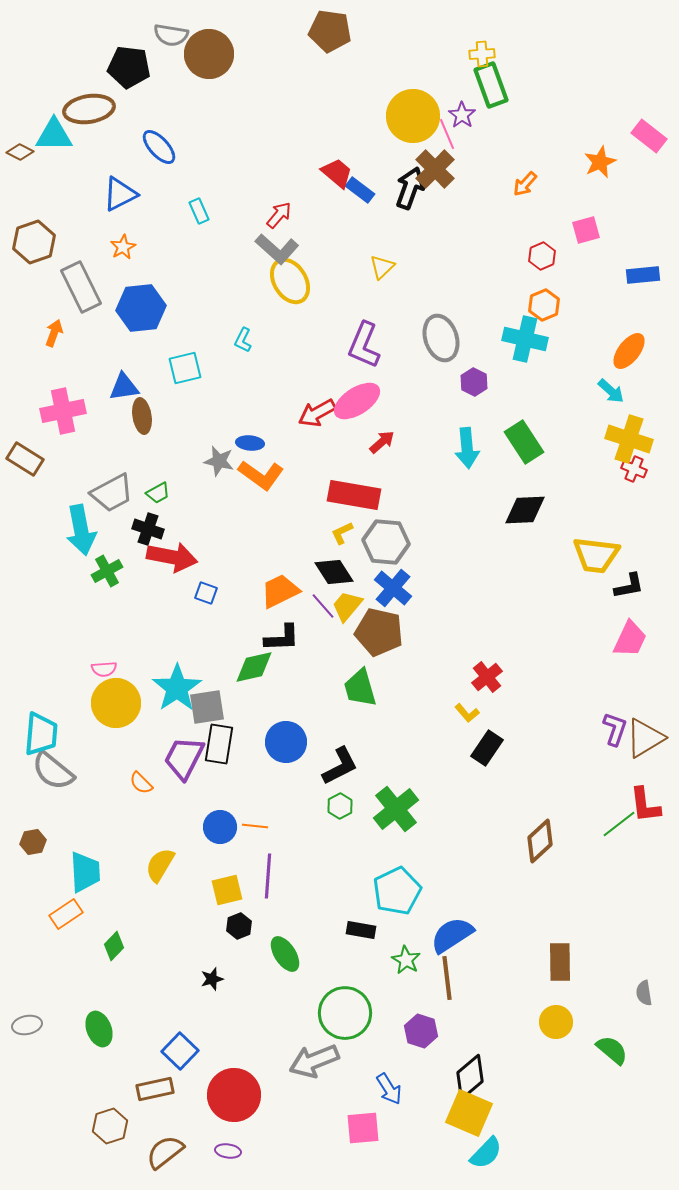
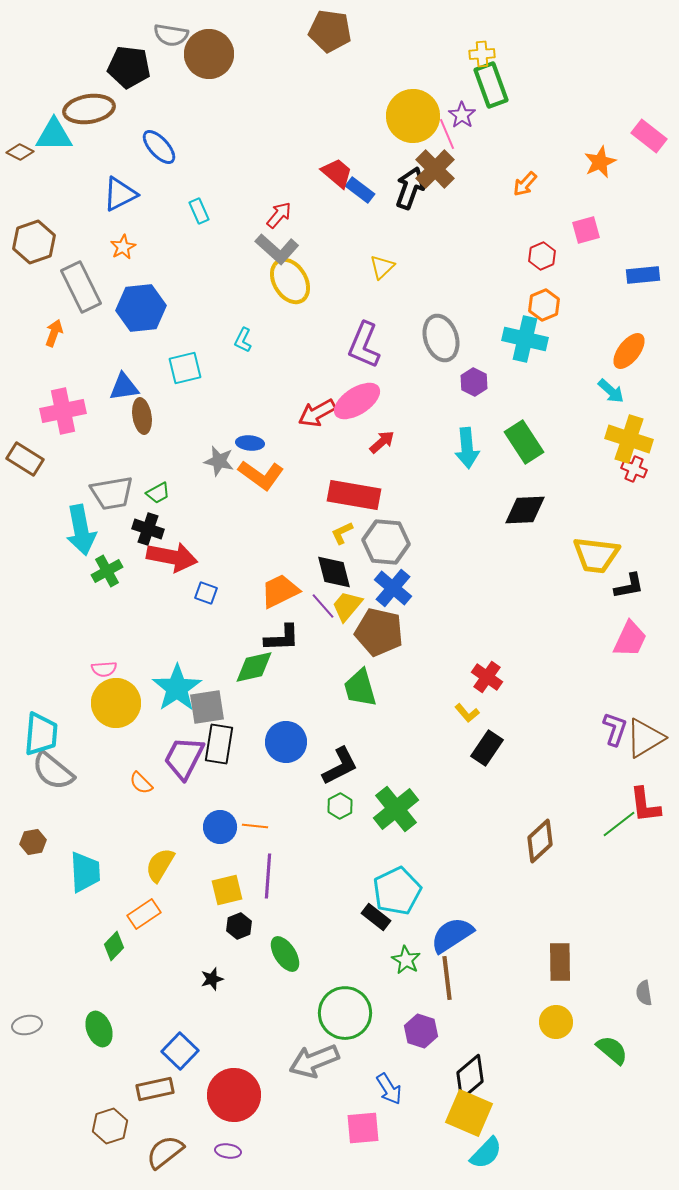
gray trapezoid at (112, 493): rotated 18 degrees clockwise
black diamond at (334, 572): rotated 18 degrees clockwise
red cross at (487, 677): rotated 16 degrees counterclockwise
orange rectangle at (66, 914): moved 78 px right
black rectangle at (361, 930): moved 15 px right, 13 px up; rotated 28 degrees clockwise
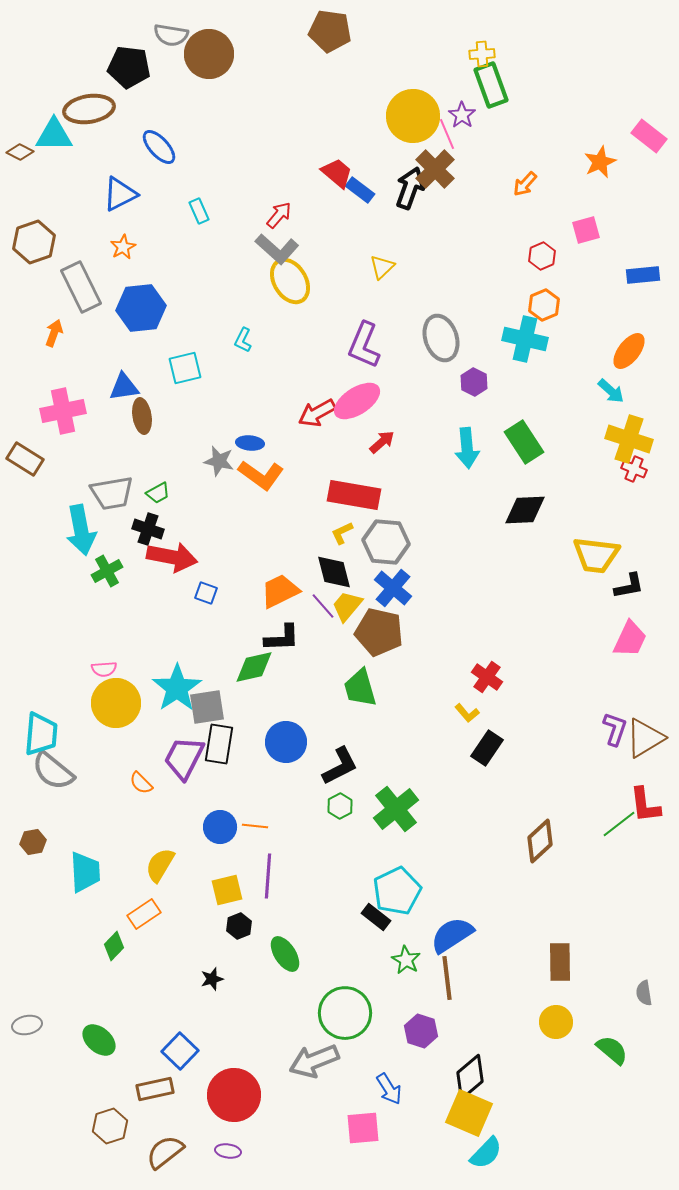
green ellipse at (99, 1029): moved 11 px down; rotated 28 degrees counterclockwise
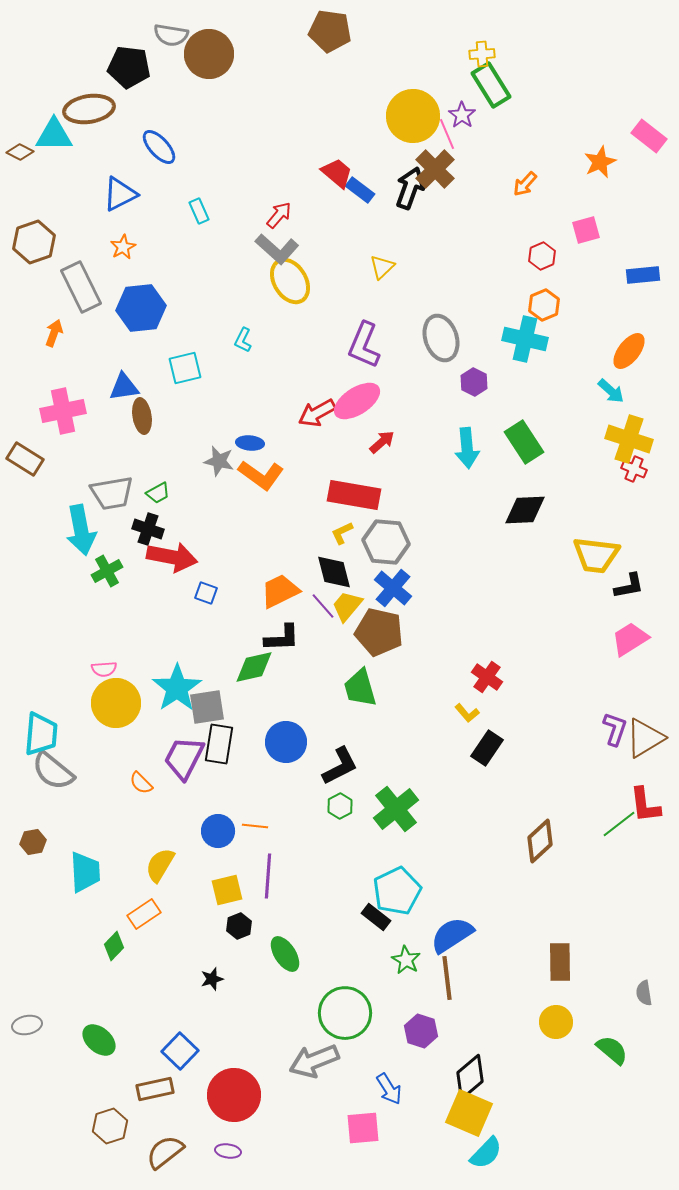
green rectangle at (491, 85): rotated 12 degrees counterclockwise
pink trapezoid at (630, 639): rotated 147 degrees counterclockwise
blue circle at (220, 827): moved 2 px left, 4 px down
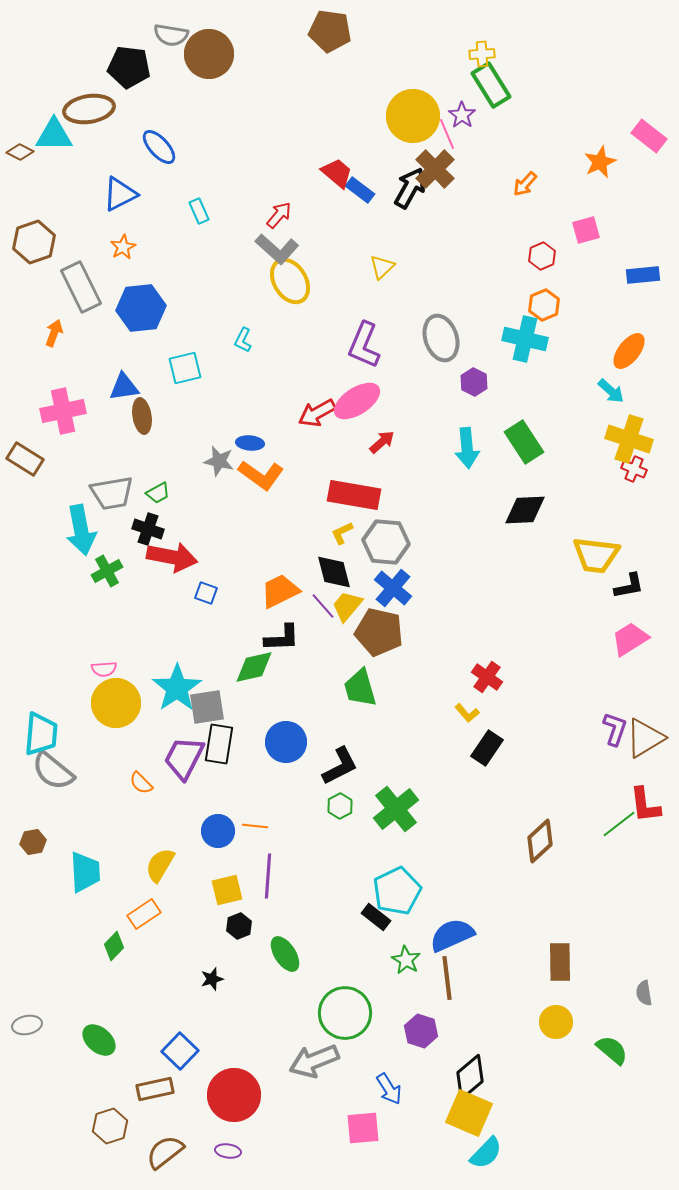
black arrow at (410, 188): rotated 9 degrees clockwise
blue semicircle at (452, 935): rotated 9 degrees clockwise
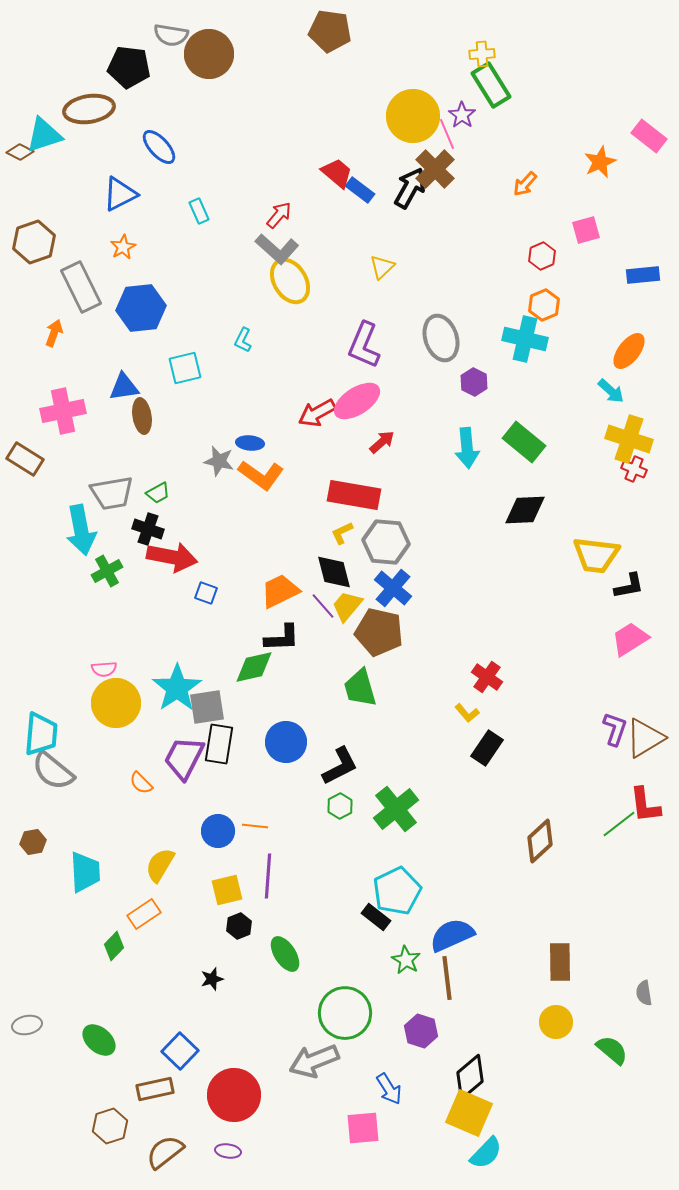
cyan triangle at (54, 135): moved 10 px left; rotated 18 degrees counterclockwise
green rectangle at (524, 442): rotated 18 degrees counterclockwise
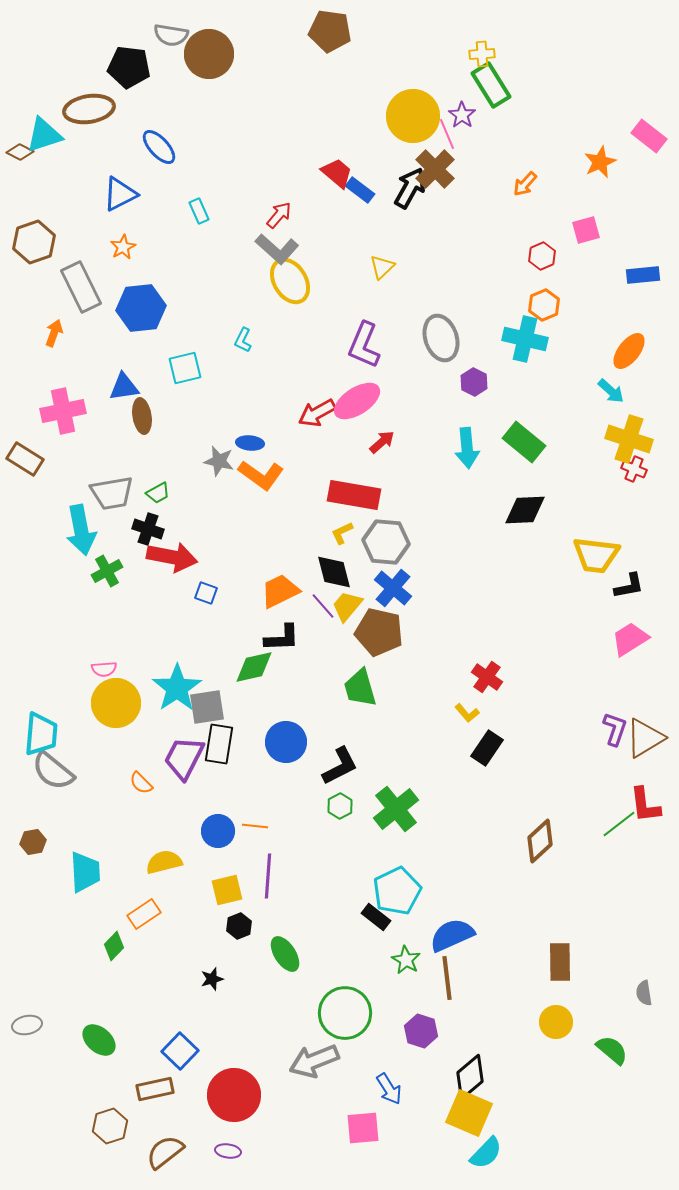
yellow semicircle at (160, 865): moved 4 px right, 3 px up; rotated 45 degrees clockwise
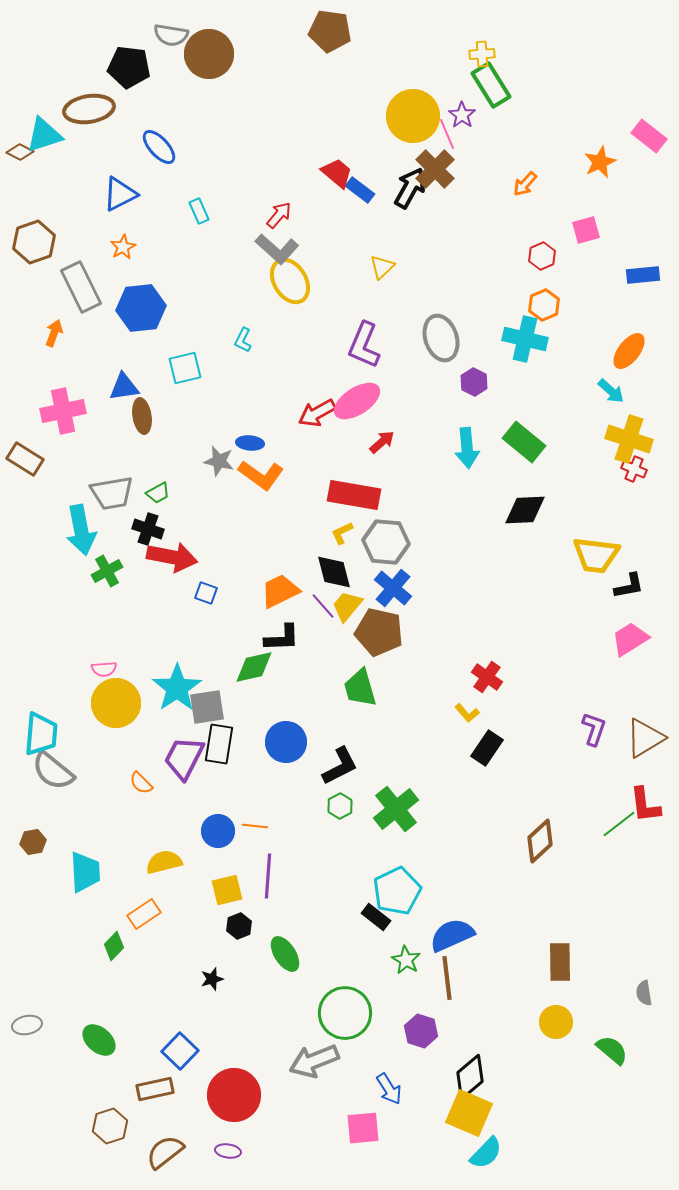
purple L-shape at (615, 729): moved 21 px left
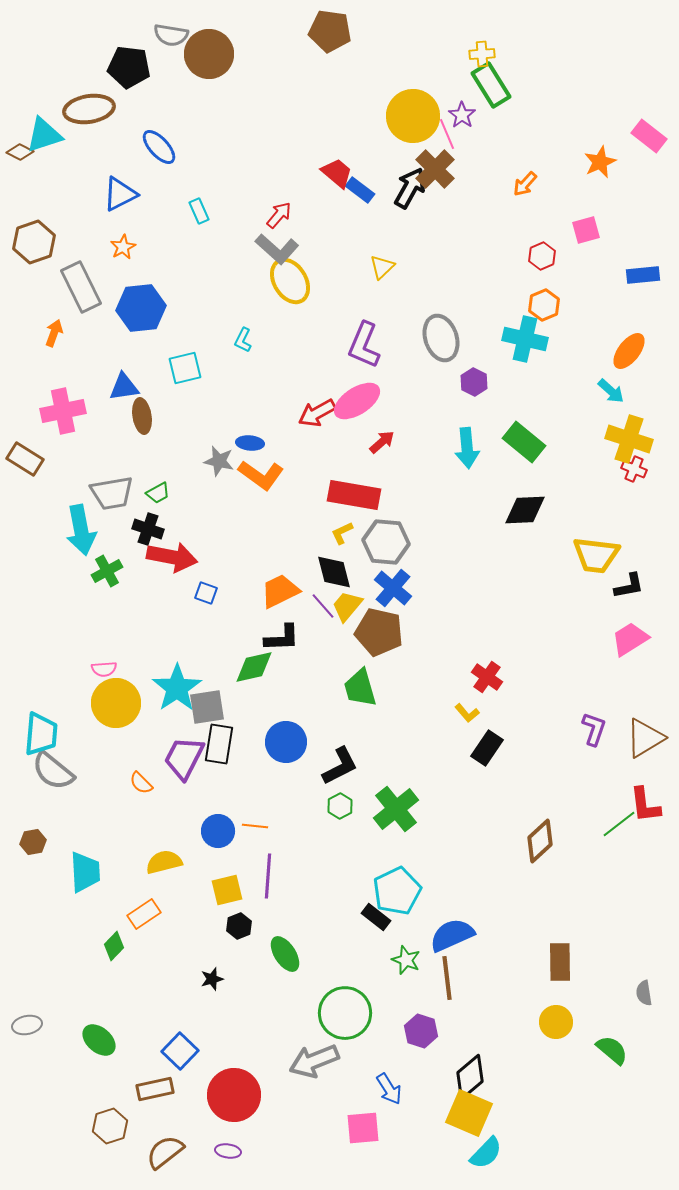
green star at (406, 960): rotated 8 degrees counterclockwise
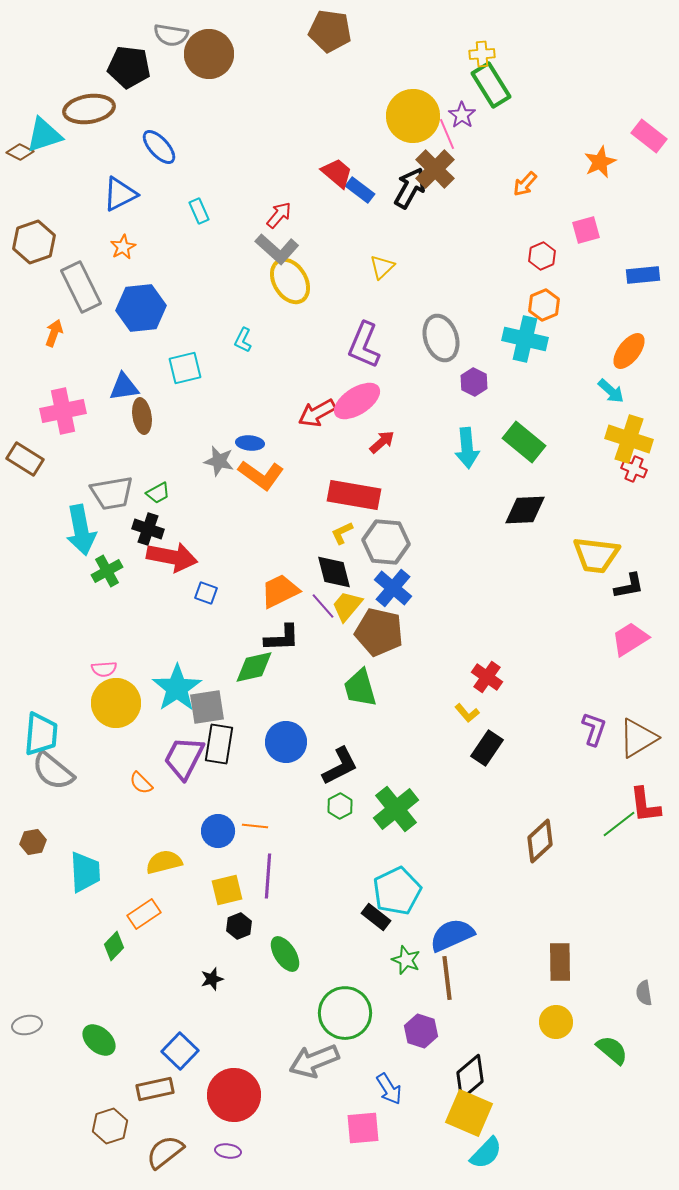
brown triangle at (645, 738): moved 7 px left
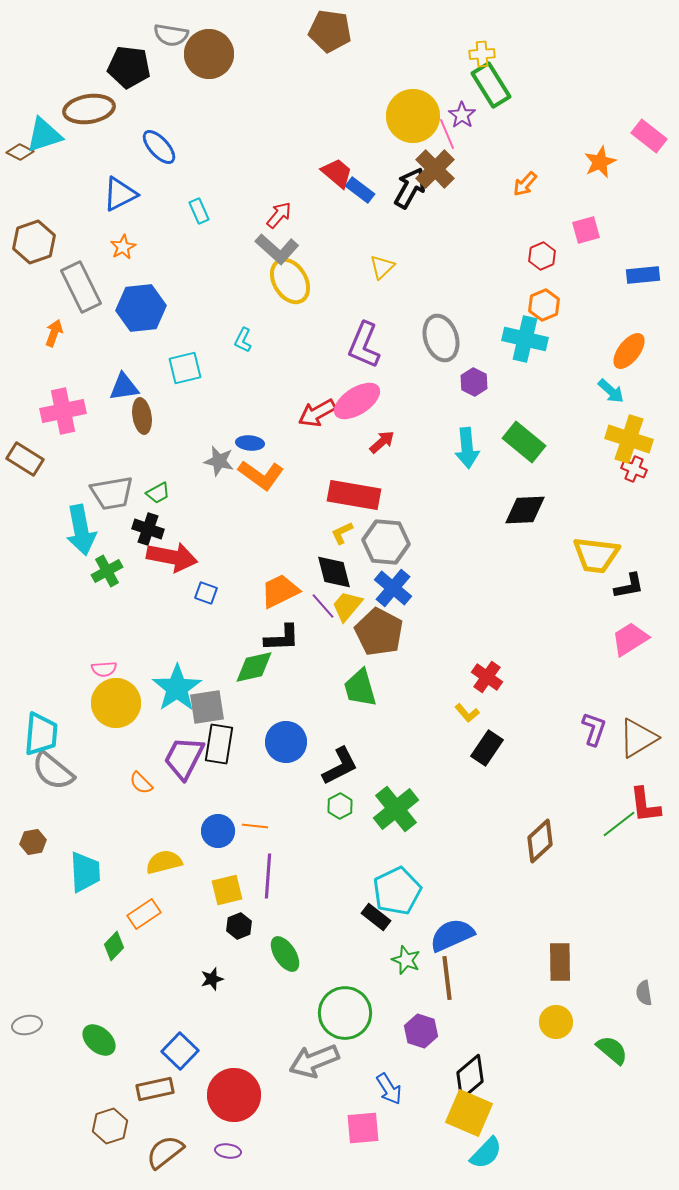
brown pentagon at (379, 632): rotated 15 degrees clockwise
